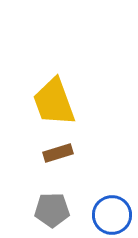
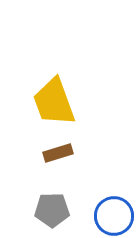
blue circle: moved 2 px right, 1 px down
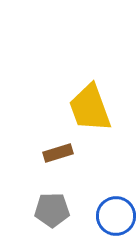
yellow trapezoid: moved 36 px right, 6 px down
blue circle: moved 2 px right
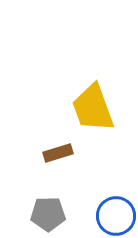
yellow trapezoid: moved 3 px right
gray pentagon: moved 4 px left, 4 px down
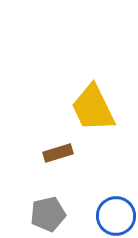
yellow trapezoid: rotated 6 degrees counterclockwise
gray pentagon: rotated 12 degrees counterclockwise
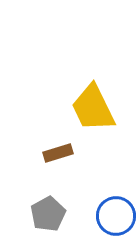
gray pentagon: rotated 16 degrees counterclockwise
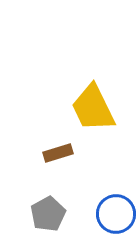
blue circle: moved 2 px up
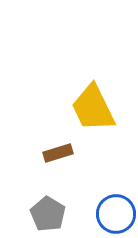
gray pentagon: rotated 12 degrees counterclockwise
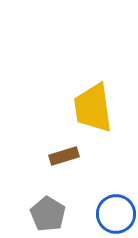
yellow trapezoid: rotated 18 degrees clockwise
brown rectangle: moved 6 px right, 3 px down
